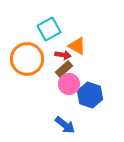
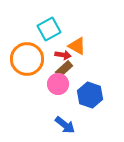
pink circle: moved 11 px left
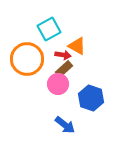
blue hexagon: moved 1 px right, 3 px down
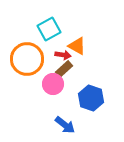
pink circle: moved 5 px left
